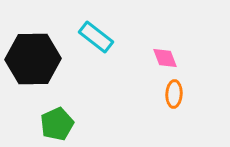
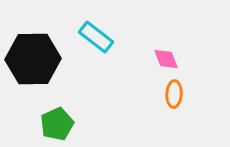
pink diamond: moved 1 px right, 1 px down
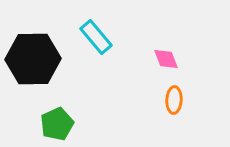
cyan rectangle: rotated 12 degrees clockwise
orange ellipse: moved 6 px down
